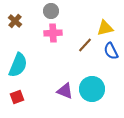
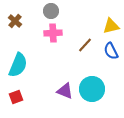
yellow triangle: moved 6 px right, 2 px up
red square: moved 1 px left
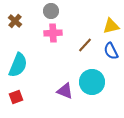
cyan circle: moved 7 px up
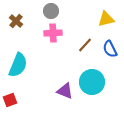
brown cross: moved 1 px right
yellow triangle: moved 5 px left, 7 px up
blue semicircle: moved 1 px left, 2 px up
red square: moved 6 px left, 3 px down
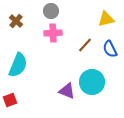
purple triangle: moved 2 px right
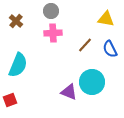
yellow triangle: rotated 24 degrees clockwise
purple triangle: moved 2 px right, 1 px down
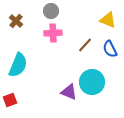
yellow triangle: moved 2 px right, 1 px down; rotated 12 degrees clockwise
